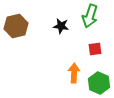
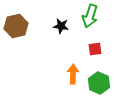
orange arrow: moved 1 px left, 1 px down
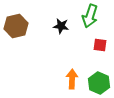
red square: moved 5 px right, 4 px up; rotated 16 degrees clockwise
orange arrow: moved 1 px left, 5 px down
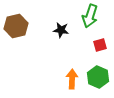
black star: moved 4 px down
red square: rotated 24 degrees counterclockwise
green hexagon: moved 1 px left, 6 px up
